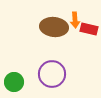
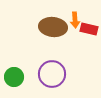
brown ellipse: moved 1 px left
green circle: moved 5 px up
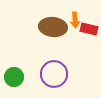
purple circle: moved 2 px right
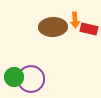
brown ellipse: rotated 8 degrees counterclockwise
purple circle: moved 23 px left, 5 px down
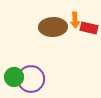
red rectangle: moved 1 px up
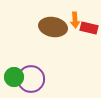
brown ellipse: rotated 12 degrees clockwise
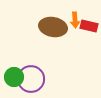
red rectangle: moved 2 px up
